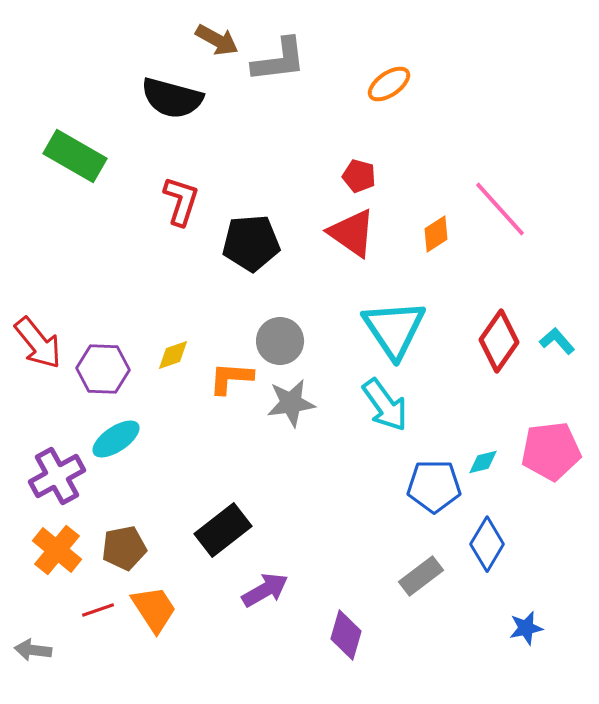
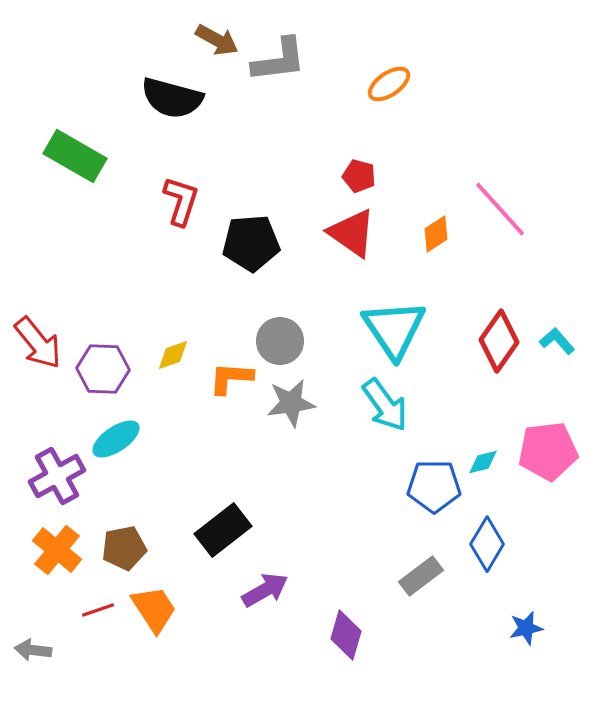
pink pentagon: moved 3 px left
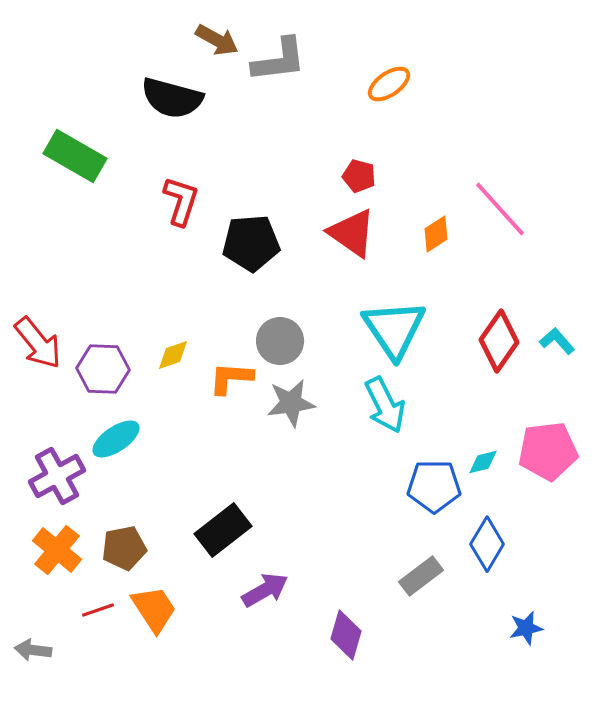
cyan arrow: rotated 10 degrees clockwise
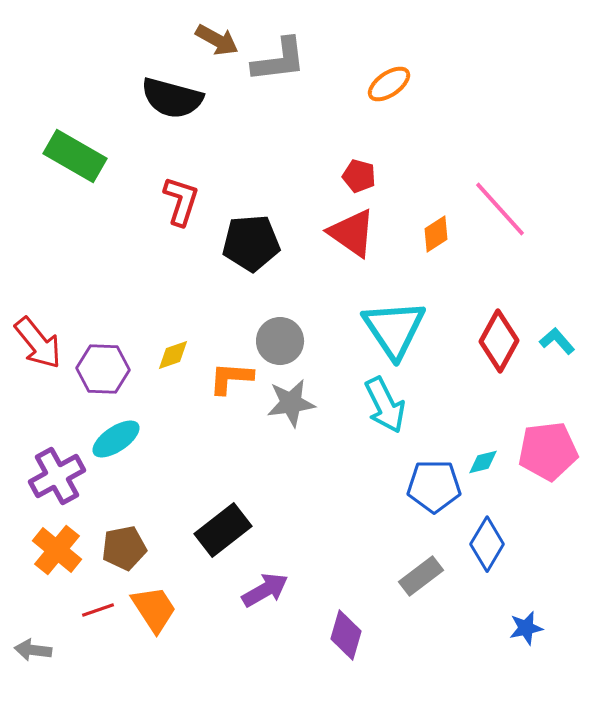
red diamond: rotated 6 degrees counterclockwise
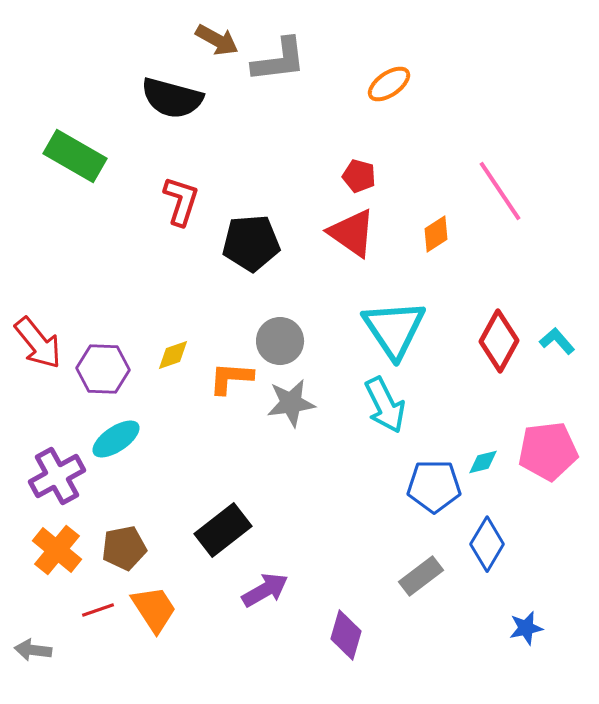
pink line: moved 18 px up; rotated 8 degrees clockwise
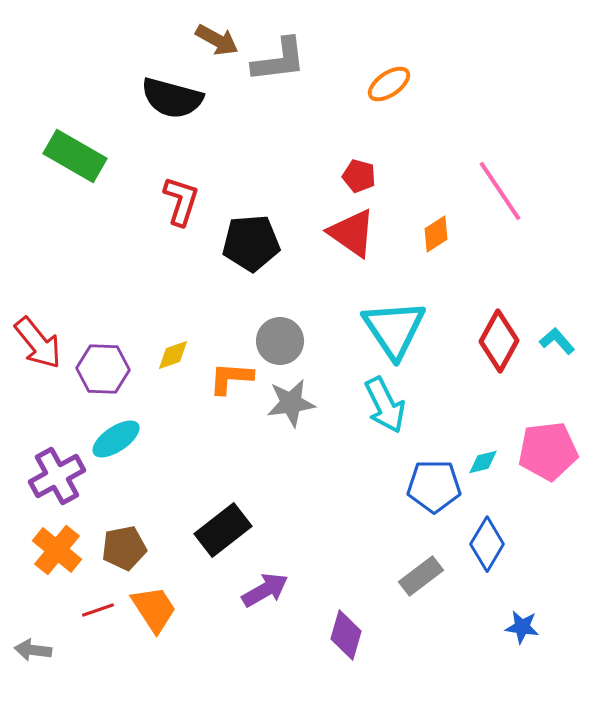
blue star: moved 4 px left, 1 px up; rotated 20 degrees clockwise
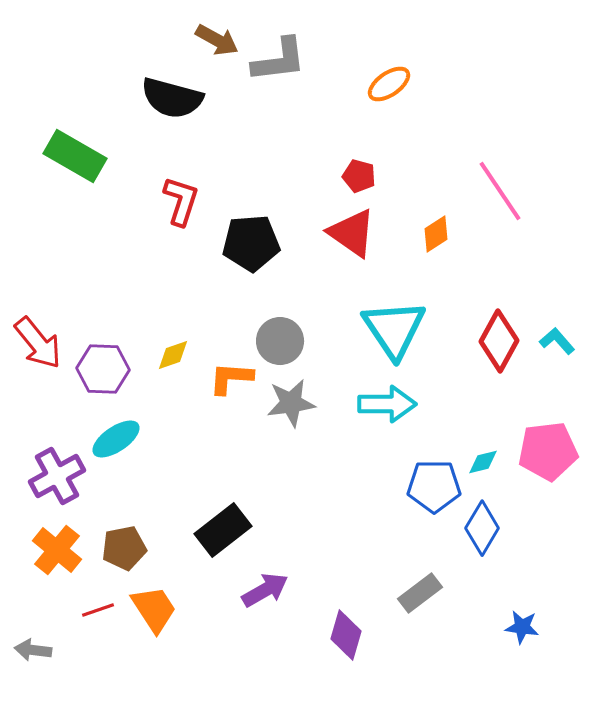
cyan arrow: moved 2 px right, 1 px up; rotated 64 degrees counterclockwise
blue diamond: moved 5 px left, 16 px up
gray rectangle: moved 1 px left, 17 px down
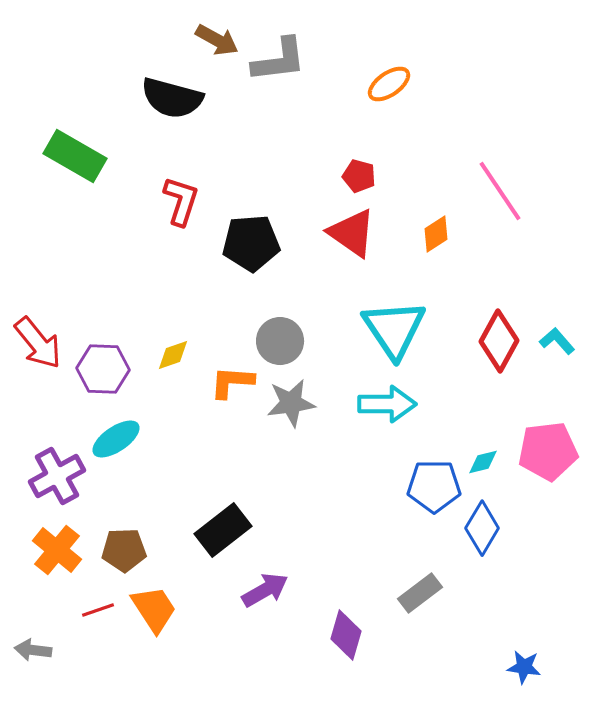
orange L-shape: moved 1 px right, 4 px down
brown pentagon: moved 2 px down; rotated 9 degrees clockwise
blue star: moved 2 px right, 40 px down
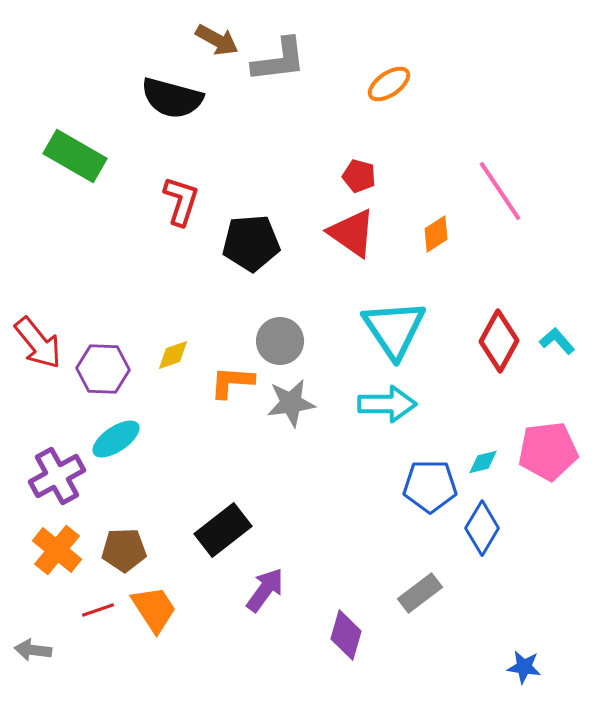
blue pentagon: moved 4 px left
purple arrow: rotated 24 degrees counterclockwise
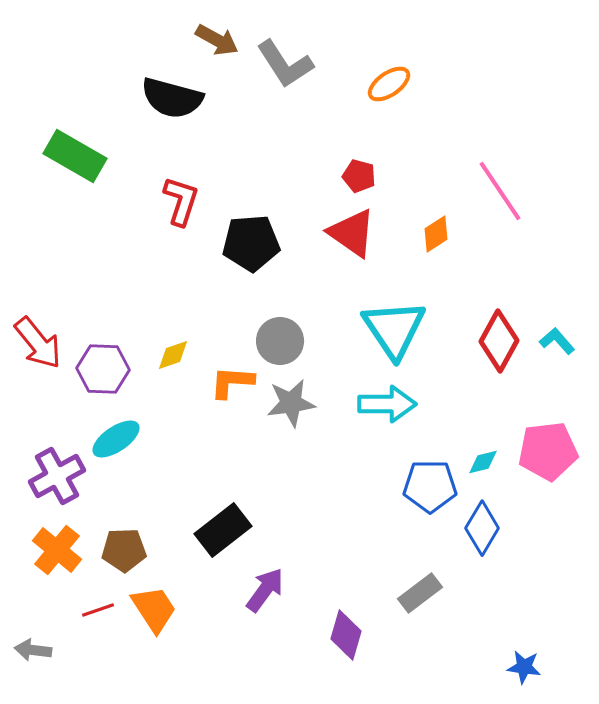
gray L-shape: moved 6 px right, 4 px down; rotated 64 degrees clockwise
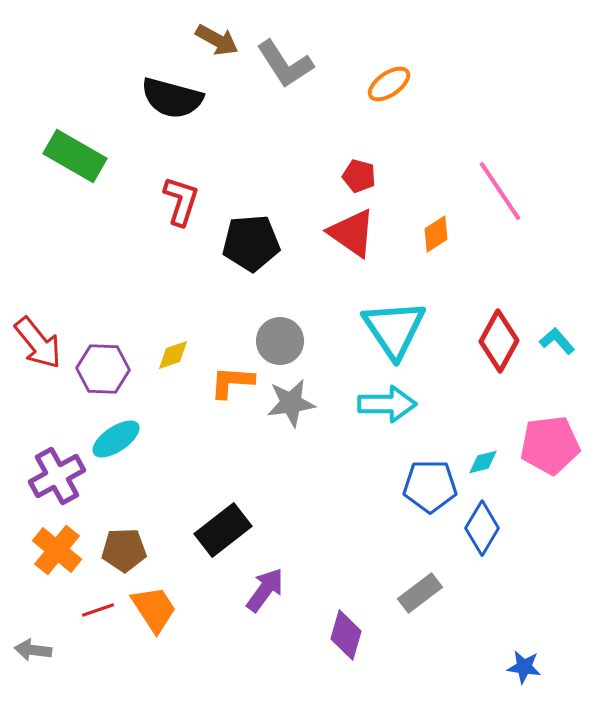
pink pentagon: moved 2 px right, 6 px up
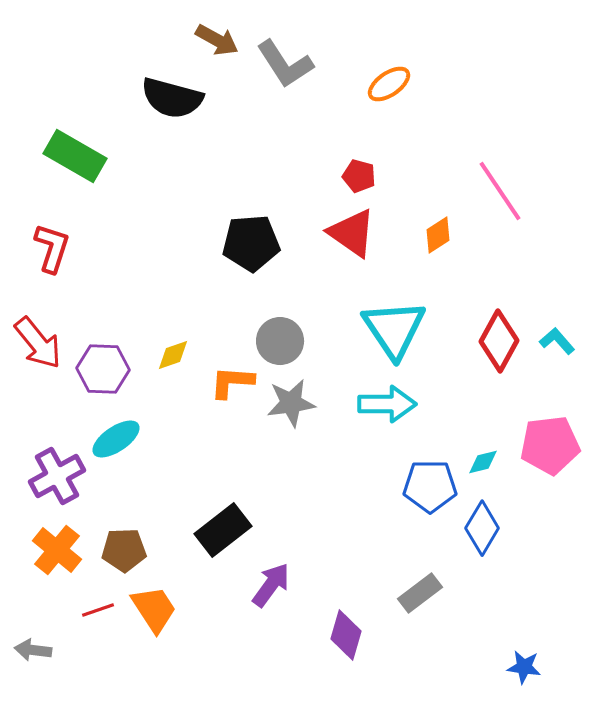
red L-shape: moved 129 px left, 47 px down
orange diamond: moved 2 px right, 1 px down
purple arrow: moved 6 px right, 5 px up
